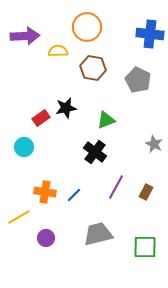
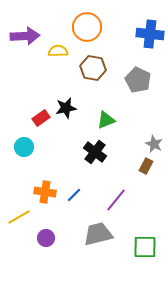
purple line: moved 13 px down; rotated 10 degrees clockwise
brown rectangle: moved 26 px up
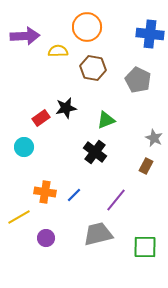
gray star: moved 6 px up
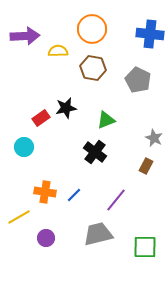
orange circle: moved 5 px right, 2 px down
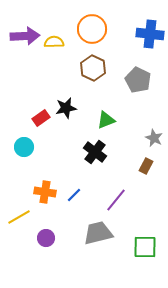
yellow semicircle: moved 4 px left, 9 px up
brown hexagon: rotated 15 degrees clockwise
gray trapezoid: moved 1 px up
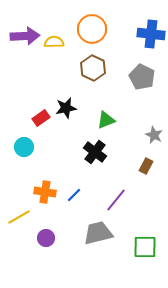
blue cross: moved 1 px right
gray pentagon: moved 4 px right, 3 px up
gray star: moved 3 px up
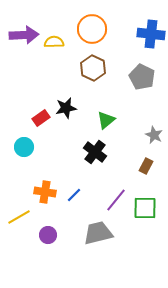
purple arrow: moved 1 px left, 1 px up
green triangle: rotated 18 degrees counterclockwise
purple circle: moved 2 px right, 3 px up
green square: moved 39 px up
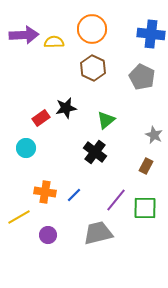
cyan circle: moved 2 px right, 1 px down
